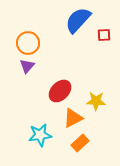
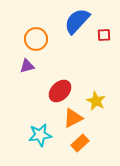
blue semicircle: moved 1 px left, 1 px down
orange circle: moved 8 px right, 4 px up
purple triangle: rotated 35 degrees clockwise
yellow star: rotated 24 degrees clockwise
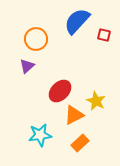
red square: rotated 16 degrees clockwise
purple triangle: rotated 28 degrees counterclockwise
orange triangle: moved 1 px right, 3 px up
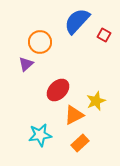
red square: rotated 16 degrees clockwise
orange circle: moved 4 px right, 3 px down
purple triangle: moved 1 px left, 2 px up
red ellipse: moved 2 px left, 1 px up
yellow star: rotated 24 degrees clockwise
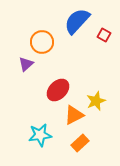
orange circle: moved 2 px right
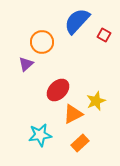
orange triangle: moved 1 px left, 1 px up
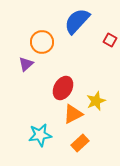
red square: moved 6 px right, 5 px down
red ellipse: moved 5 px right, 2 px up; rotated 15 degrees counterclockwise
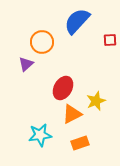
red square: rotated 32 degrees counterclockwise
orange triangle: moved 1 px left
orange rectangle: rotated 24 degrees clockwise
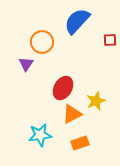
purple triangle: rotated 14 degrees counterclockwise
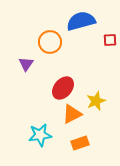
blue semicircle: moved 4 px right; rotated 32 degrees clockwise
orange circle: moved 8 px right
red ellipse: rotated 10 degrees clockwise
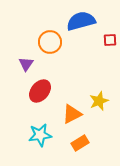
red ellipse: moved 23 px left, 3 px down
yellow star: moved 3 px right
orange rectangle: rotated 12 degrees counterclockwise
